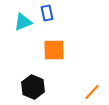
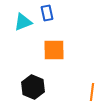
orange line: rotated 36 degrees counterclockwise
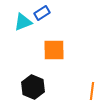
blue rectangle: moved 5 px left; rotated 70 degrees clockwise
orange line: moved 1 px up
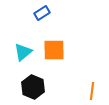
cyan triangle: moved 30 px down; rotated 18 degrees counterclockwise
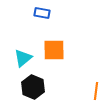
blue rectangle: rotated 42 degrees clockwise
cyan triangle: moved 6 px down
orange line: moved 4 px right
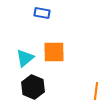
orange square: moved 2 px down
cyan triangle: moved 2 px right
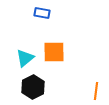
black hexagon: rotated 10 degrees clockwise
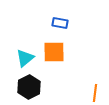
blue rectangle: moved 18 px right, 10 px down
black hexagon: moved 4 px left
orange line: moved 1 px left, 2 px down
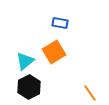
orange square: rotated 30 degrees counterclockwise
cyan triangle: moved 3 px down
orange line: moved 5 px left; rotated 42 degrees counterclockwise
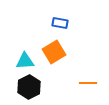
cyan triangle: rotated 36 degrees clockwise
orange line: moved 2 px left, 10 px up; rotated 54 degrees counterclockwise
